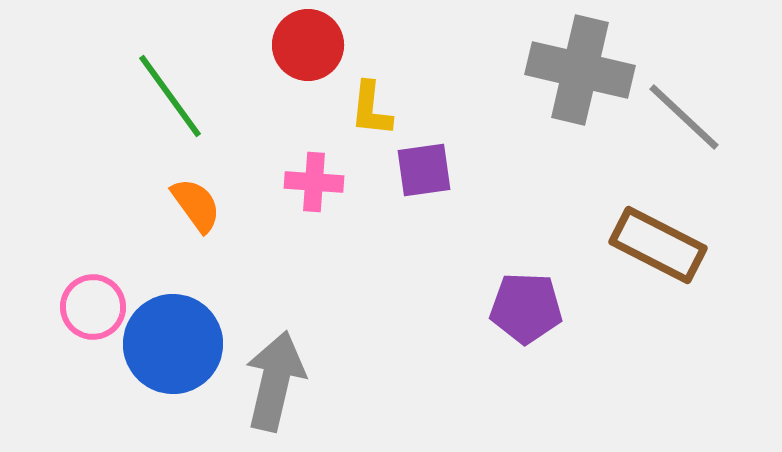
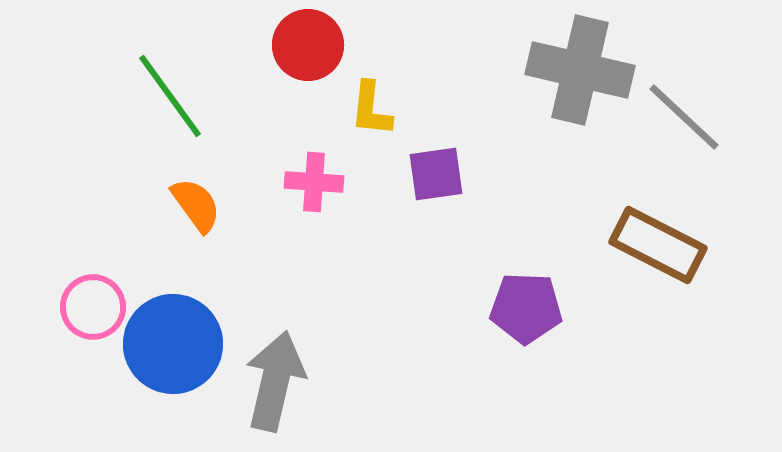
purple square: moved 12 px right, 4 px down
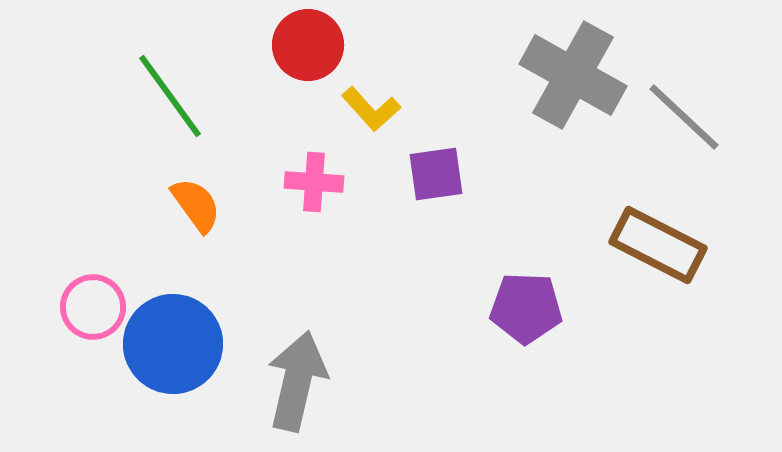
gray cross: moved 7 px left, 5 px down; rotated 16 degrees clockwise
yellow L-shape: rotated 48 degrees counterclockwise
gray arrow: moved 22 px right
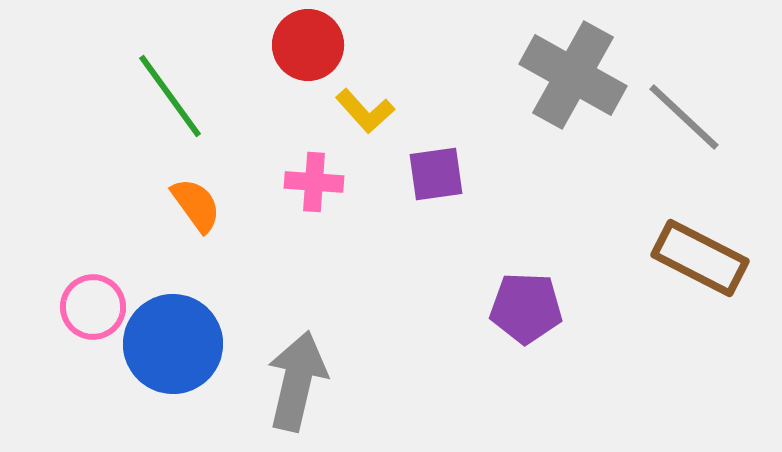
yellow L-shape: moved 6 px left, 2 px down
brown rectangle: moved 42 px right, 13 px down
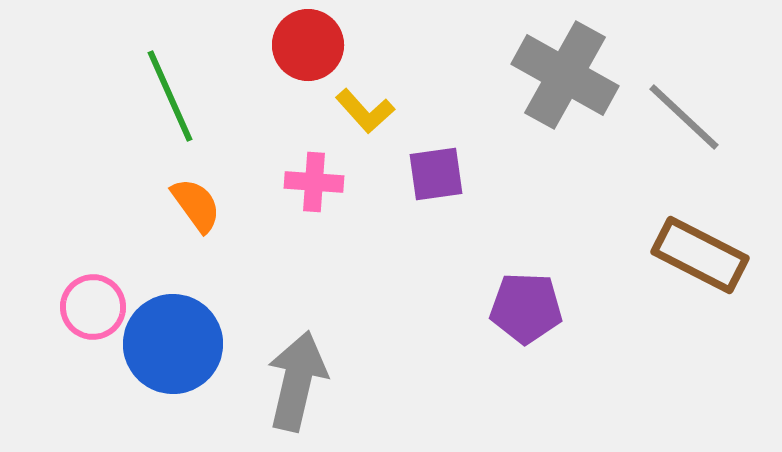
gray cross: moved 8 px left
green line: rotated 12 degrees clockwise
brown rectangle: moved 3 px up
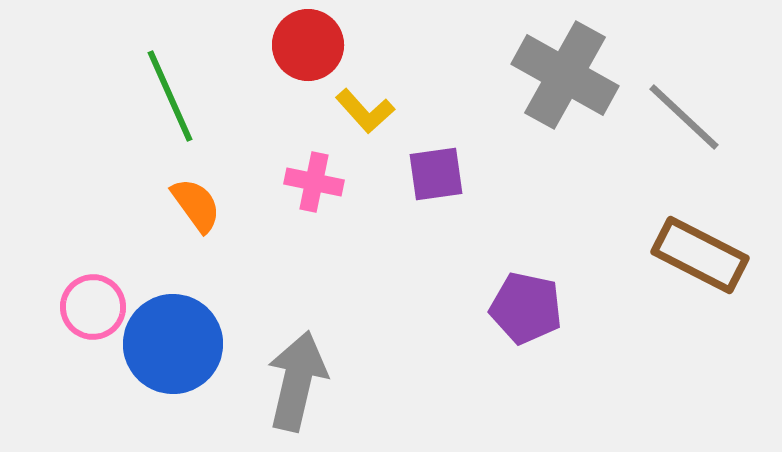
pink cross: rotated 8 degrees clockwise
purple pentagon: rotated 10 degrees clockwise
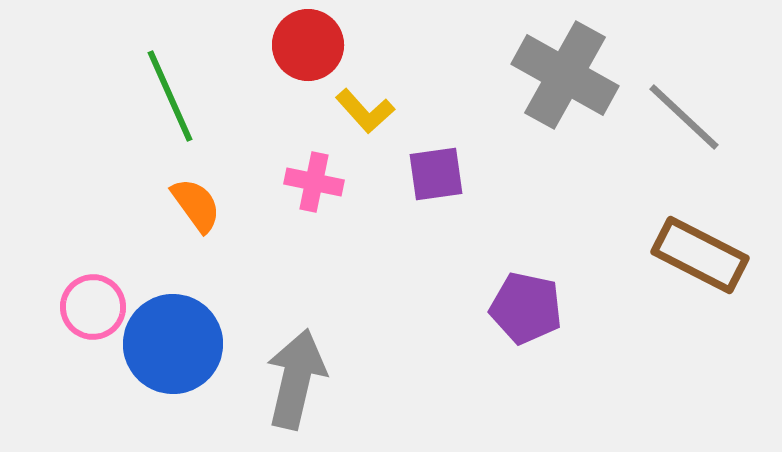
gray arrow: moved 1 px left, 2 px up
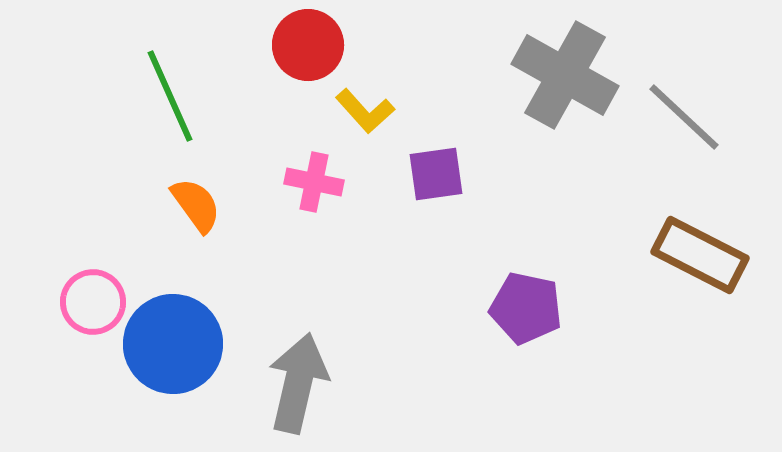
pink circle: moved 5 px up
gray arrow: moved 2 px right, 4 px down
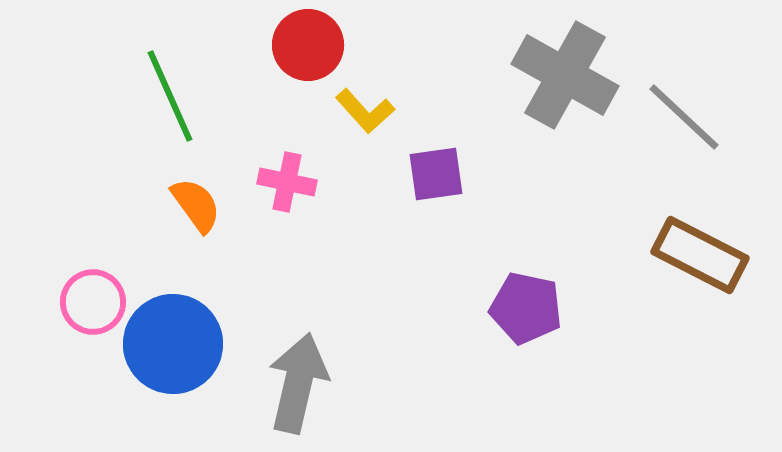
pink cross: moved 27 px left
